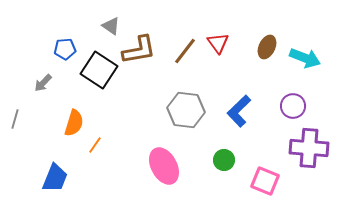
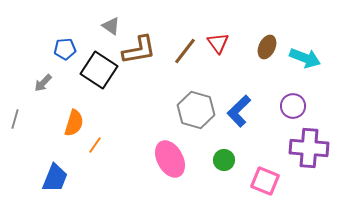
gray hexagon: moved 10 px right; rotated 9 degrees clockwise
pink ellipse: moved 6 px right, 7 px up
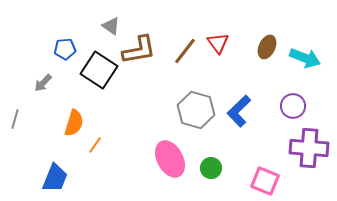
green circle: moved 13 px left, 8 px down
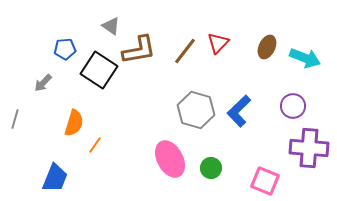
red triangle: rotated 20 degrees clockwise
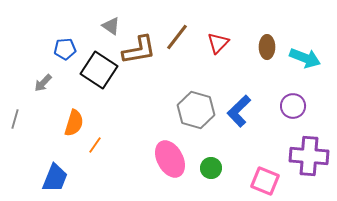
brown ellipse: rotated 25 degrees counterclockwise
brown line: moved 8 px left, 14 px up
purple cross: moved 8 px down
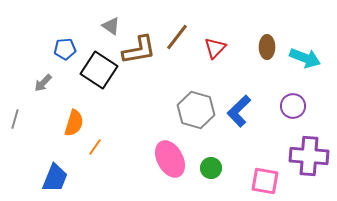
red triangle: moved 3 px left, 5 px down
orange line: moved 2 px down
pink square: rotated 12 degrees counterclockwise
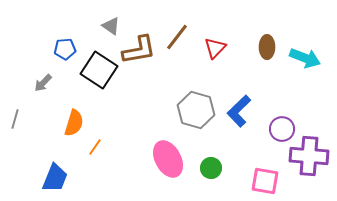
purple circle: moved 11 px left, 23 px down
pink ellipse: moved 2 px left
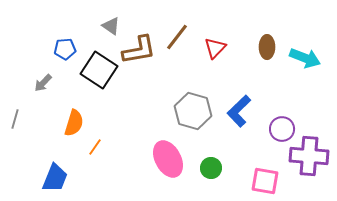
gray hexagon: moved 3 px left, 1 px down
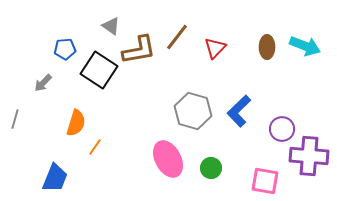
cyan arrow: moved 12 px up
orange semicircle: moved 2 px right
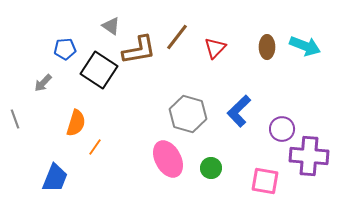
gray hexagon: moved 5 px left, 3 px down
gray line: rotated 36 degrees counterclockwise
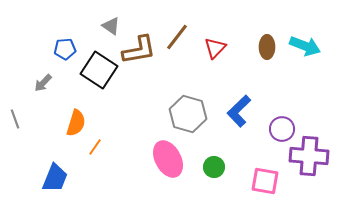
green circle: moved 3 px right, 1 px up
